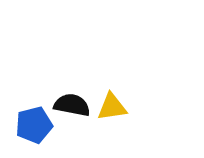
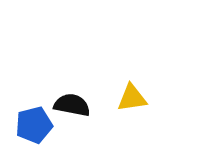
yellow triangle: moved 20 px right, 9 px up
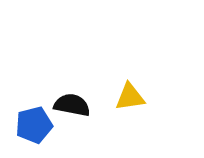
yellow triangle: moved 2 px left, 1 px up
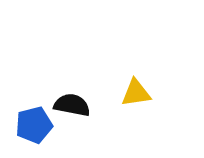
yellow triangle: moved 6 px right, 4 px up
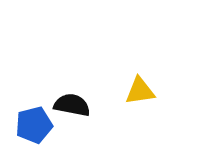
yellow triangle: moved 4 px right, 2 px up
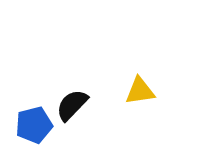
black semicircle: rotated 57 degrees counterclockwise
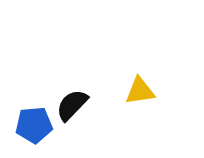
blue pentagon: rotated 9 degrees clockwise
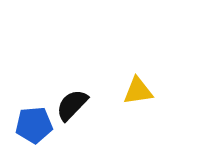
yellow triangle: moved 2 px left
